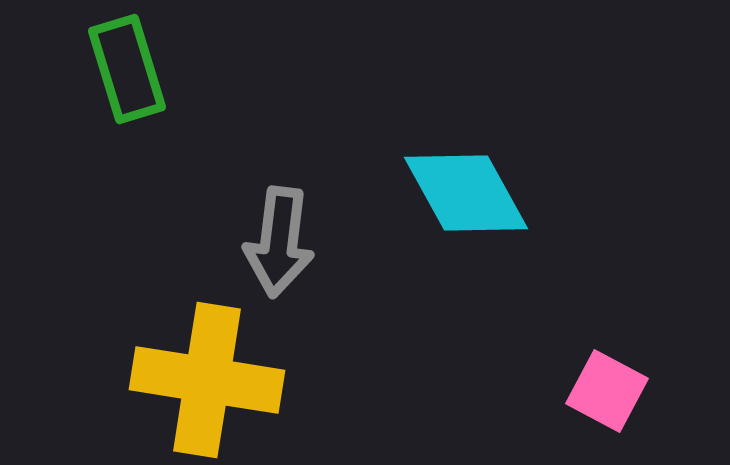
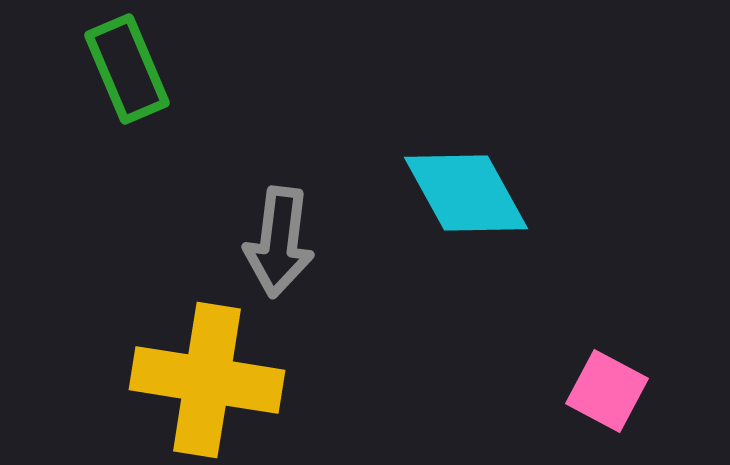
green rectangle: rotated 6 degrees counterclockwise
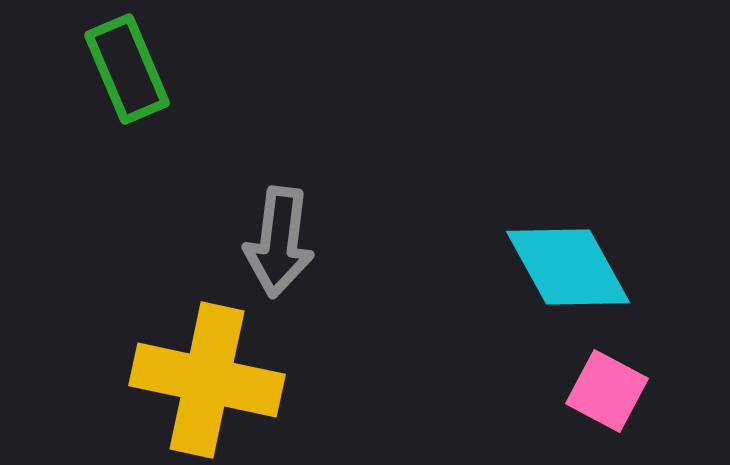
cyan diamond: moved 102 px right, 74 px down
yellow cross: rotated 3 degrees clockwise
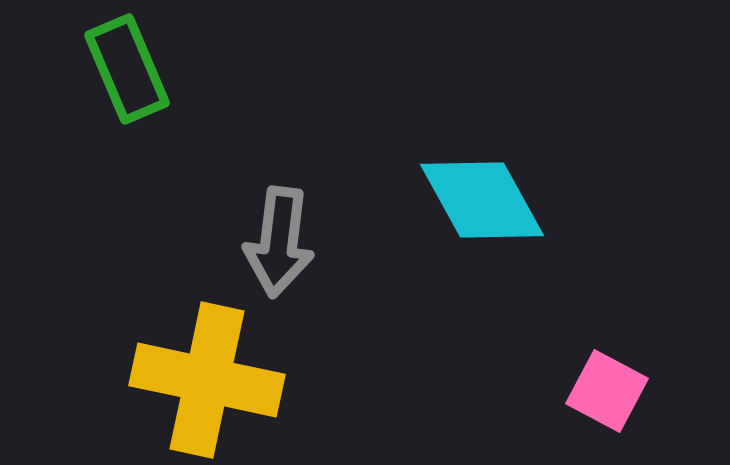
cyan diamond: moved 86 px left, 67 px up
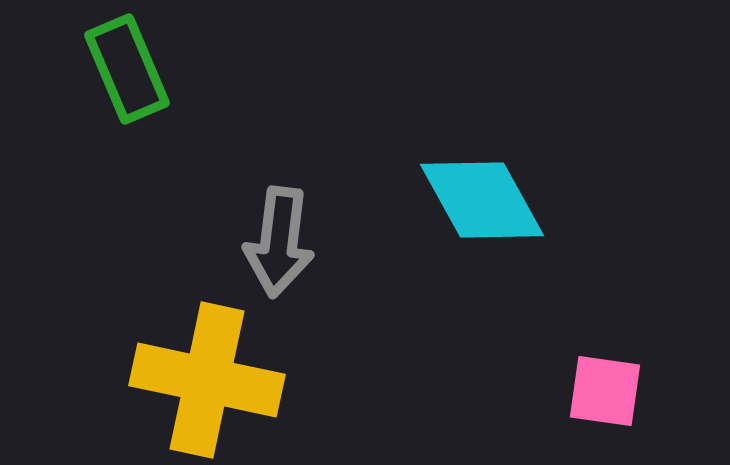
pink square: moved 2 px left; rotated 20 degrees counterclockwise
